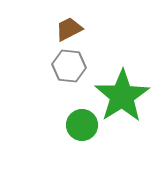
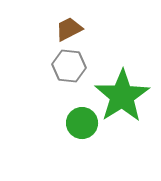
green circle: moved 2 px up
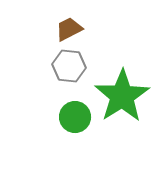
green circle: moved 7 px left, 6 px up
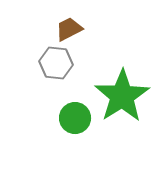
gray hexagon: moved 13 px left, 3 px up
green circle: moved 1 px down
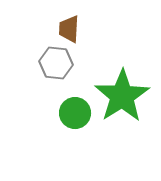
brown trapezoid: rotated 60 degrees counterclockwise
green circle: moved 5 px up
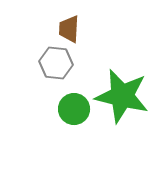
green star: rotated 26 degrees counterclockwise
green circle: moved 1 px left, 4 px up
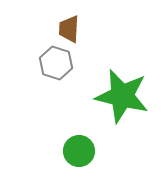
gray hexagon: rotated 12 degrees clockwise
green circle: moved 5 px right, 42 px down
